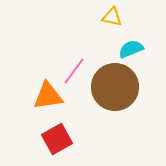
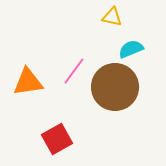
orange triangle: moved 20 px left, 14 px up
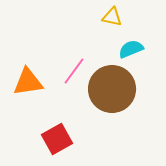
brown circle: moved 3 px left, 2 px down
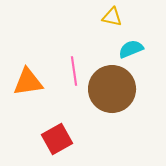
pink line: rotated 44 degrees counterclockwise
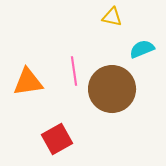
cyan semicircle: moved 11 px right
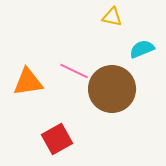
pink line: rotated 56 degrees counterclockwise
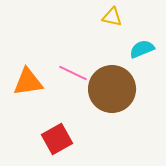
pink line: moved 1 px left, 2 px down
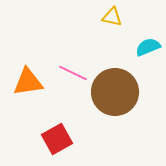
cyan semicircle: moved 6 px right, 2 px up
brown circle: moved 3 px right, 3 px down
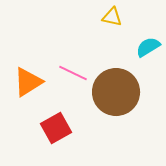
cyan semicircle: rotated 10 degrees counterclockwise
orange triangle: rotated 24 degrees counterclockwise
brown circle: moved 1 px right
red square: moved 1 px left, 11 px up
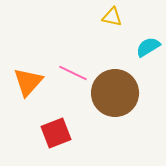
orange triangle: rotated 16 degrees counterclockwise
brown circle: moved 1 px left, 1 px down
red square: moved 5 px down; rotated 8 degrees clockwise
